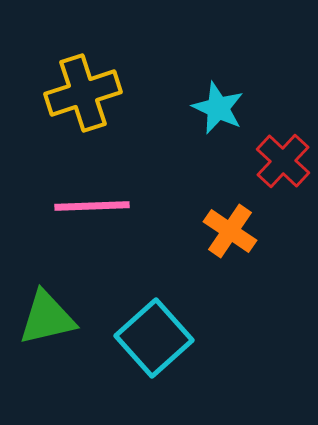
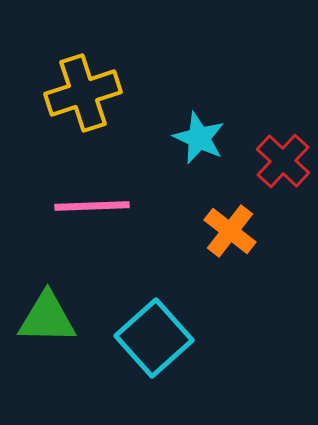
cyan star: moved 19 px left, 30 px down
orange cross: rotated 4 degrees clockwise
green triangle: rotated 14 degrees clockwise
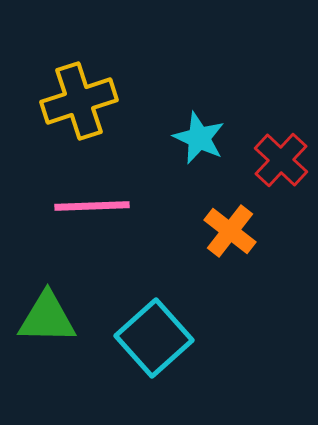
yellow cross: moved 4 px left, 8 px down
red cross: moved 2 px left, 1 px up
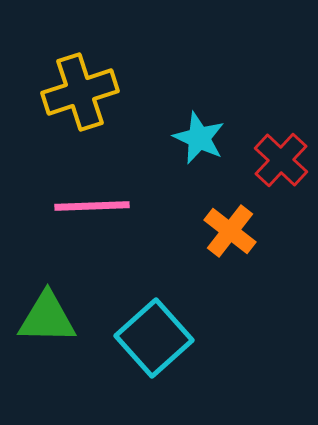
yellow cross: moved 1 px right, 9 px up
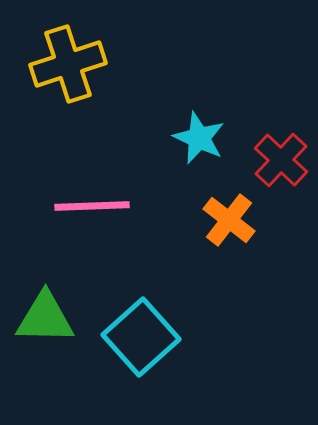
yellow cross: moved 12 px left, 28 px up
orange cross: moved 1 px left, 11 px up
green triangle: moved 2 px left
cyan square: moved 13 px left, 1 px up
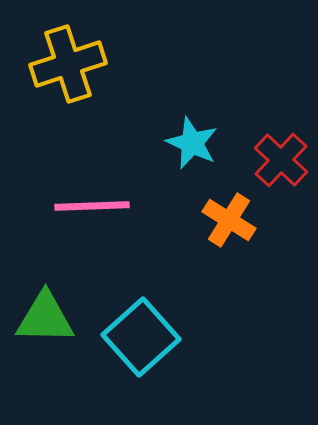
cyan star: moved 7 px left, 5 px down
orange cross: rotated 6 degrees counterclockwise
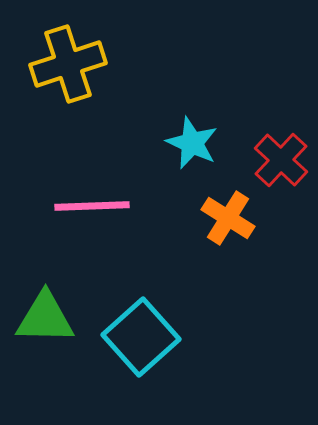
orange cross: moved 1 px left, 2 px up
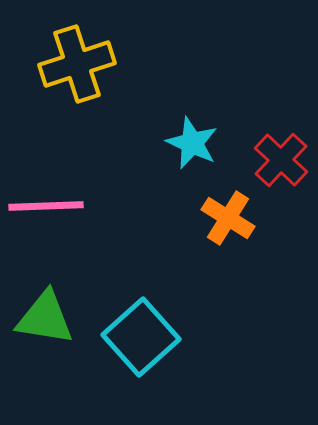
yellow cross: moved 9 px right
pink line: moved 46 px left
green triangle: rotated 8 degrees clockwise
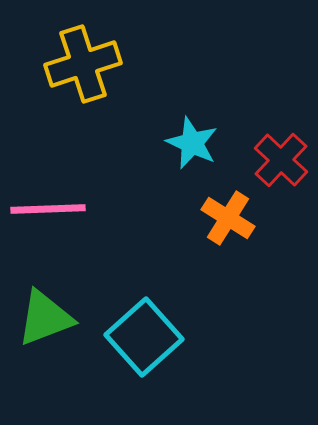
yellow cross: moved 6 px right
pink line: moved 2 px right, 3 px down
green triangle: rotated 30 degrees counterclockwise
cyan square: moved 3 px right
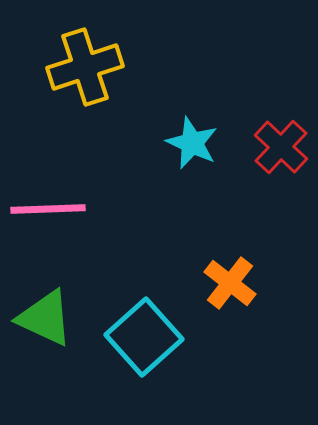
yellow cross: moved 2 px right, 3 px down
red cross: moved 13 px up
orange cross: moved 2 px right, 65 px down; rotated 6 degrees clockwise
green triangle: rotated 46 degrees clockwise
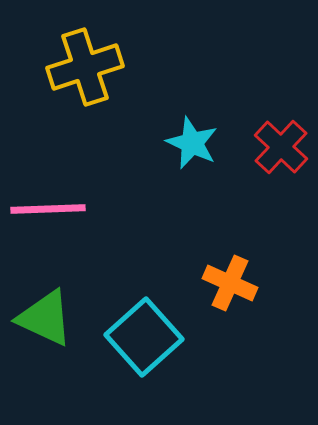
orange cross: rotated 14 degrees counterclockwise
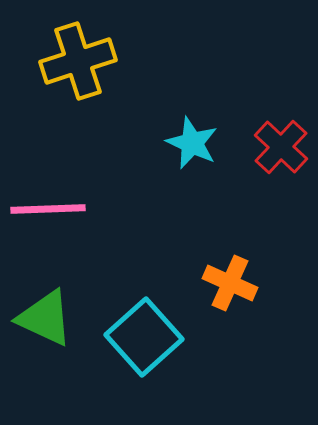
yellow cross: moved 7 px left, 6 px up
